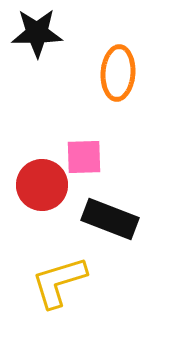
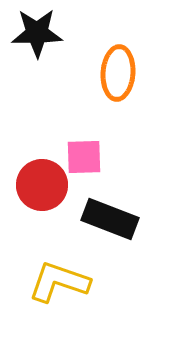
yellow L-shape: rotated 36 degrees clockwise
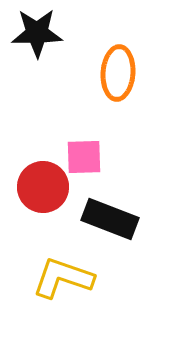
red circle: moved 1 px right, 2 px down
yellow L-shape: moved 4 px right, 4 px up
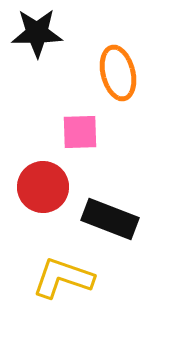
orange ellipse: rotated 18 degrees counterclockwise
pink square: moved 4 px left, 25 px up
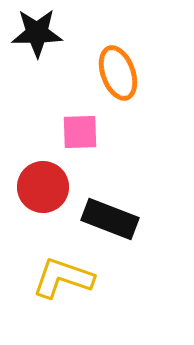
orange ellipse: rotated 6 degrees counterclockwise
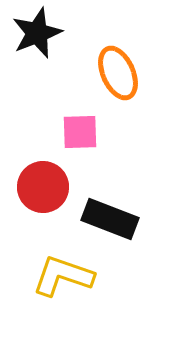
black star: rotated 21 degrees counterclockwise
orange ellipse: rotated 4 degrees counterclockwise
yellow L-shape: moved 2 px up
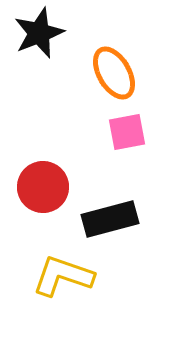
black star: moved 2 px right
orange ellipse: moved 4 px left; rotated 6 degrees counterclockwise
pink square: moved 47 px right; rotated 9 degrees counterclockwise
black rectangle: rotated 36 degrees counterclockwise
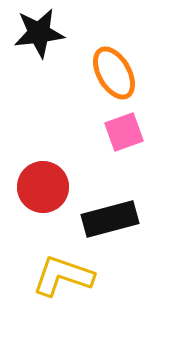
black star: rotated 15 degrees clockwise
pink square: moved 3 px left; rotated 9 degrees counterclockwise
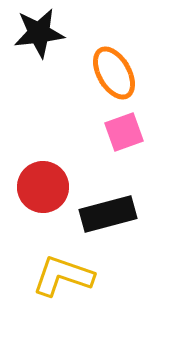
black rectangle: moved 2 px left, 5 px up
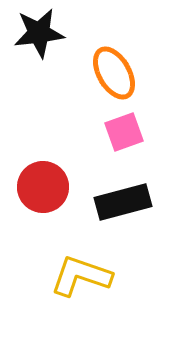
black rectangle: moved 15 px right, 12 px up
yellow L-shape: moved 18 px right
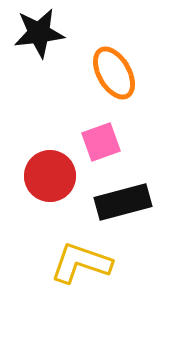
pink square: moved 23 px left, 10 px down
red circle: moved 7 px right, 11 px up
yellow L-shape: moved 13 px up
